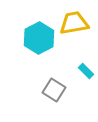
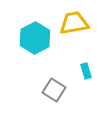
cyan hexagon: moved 4 px left
cyan rectangle: rotated 28 degrees clockwise
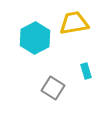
gray square: moved 1 px left, 2 px up
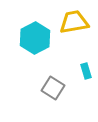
yellow trapezoid: moved 1 px up
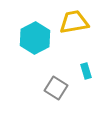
gray square: moved 3 px right
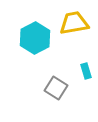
yellow trapezoid: moved 1 px down
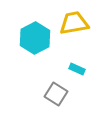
cyan rectangle: moved 9 px left, 2 px up; rotated 49 degrees counterclockwise
gray square: moved 6 px down
